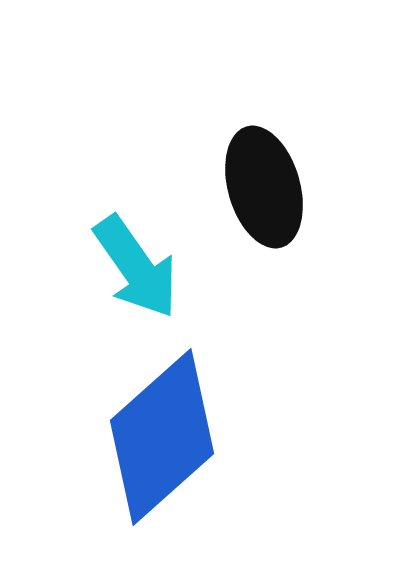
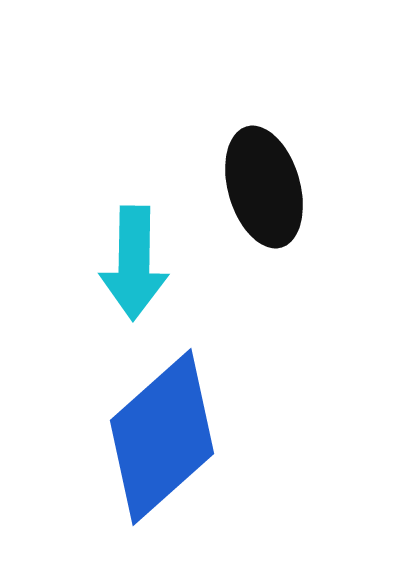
cyan arrow: moved 2 px left, 4 px up; rotated 36 degrees clockwise
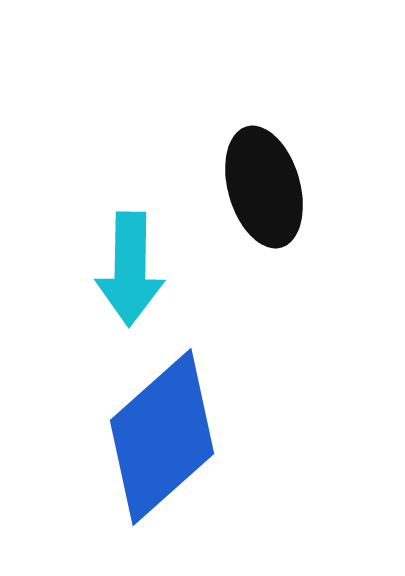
cyan arrow: moved 4 px left, 6 px down
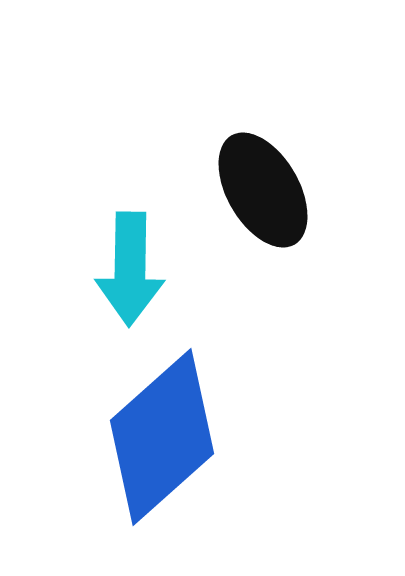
black ellipse: moved 1 px left, 3 px down; rotated 14 degrees counterclockwise
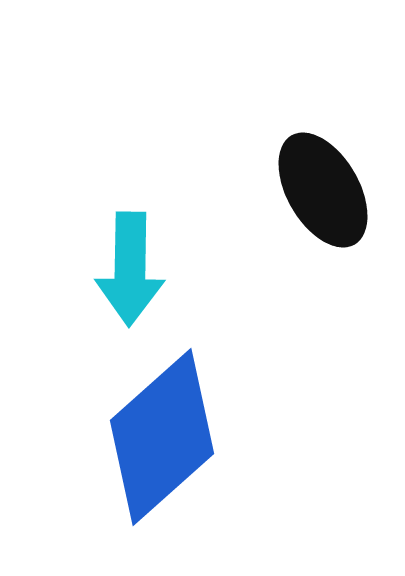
black ellipse: moved 60 px right
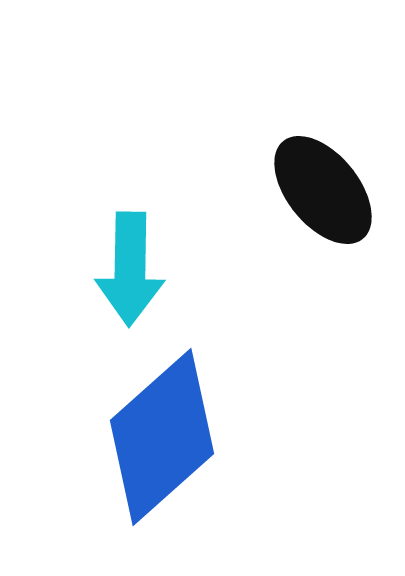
black ellipse: rotated 9 degrees counterclockwise
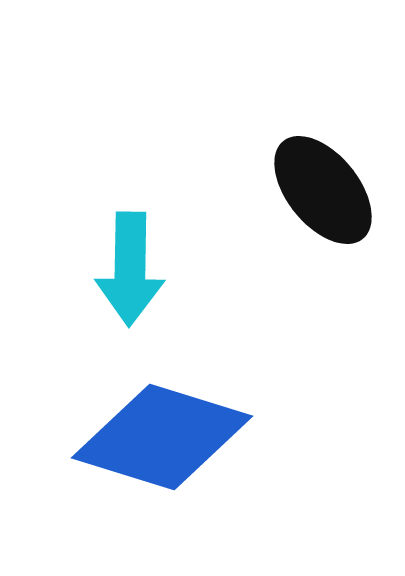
blue diamond: rotated 59 degrees clockwise
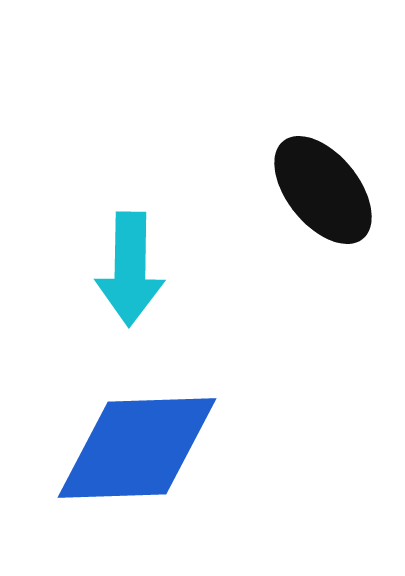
blue diamond: moved 25 px left, 11 px down; rotated 19 degrees counterclockwise
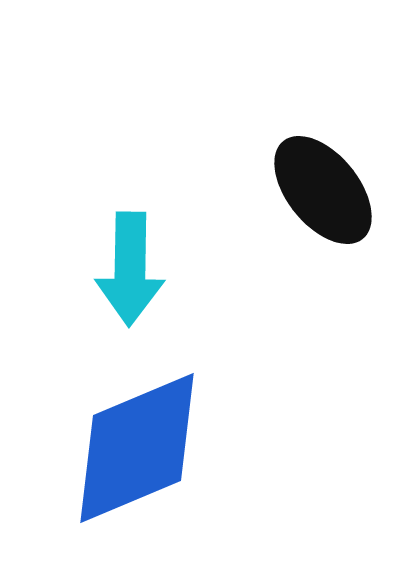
blue diamond: rotated 21 degrees counterclockwise
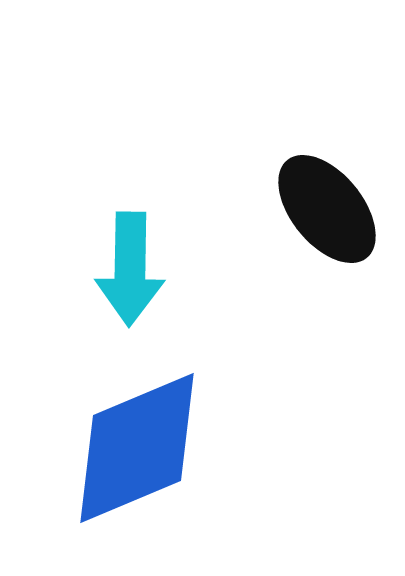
black ellipse: moved 4 px right, 19 px down
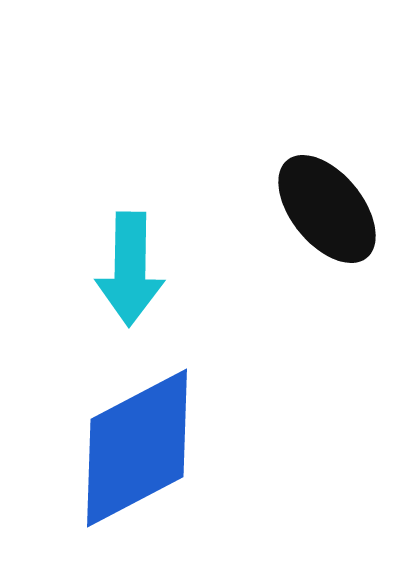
blue diamond: rotated 5 degrees counterclockwise
